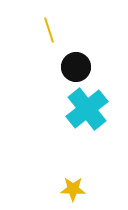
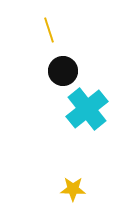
black circle: moved 13 px left, 4 px down
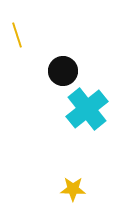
yellow line: moved 32 px left, 5 px down
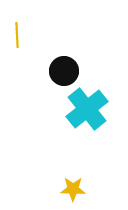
yellow line: rotated 15 degrees clockwise
black circle: moved 1 px right
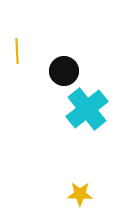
yellow line: moved 16 px down
yellow star: moved 7 px right, 5 px down
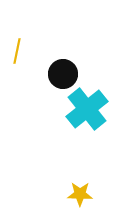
yellow line: rotated 15 degrees clockwise
black circle: moved 1 px left, 3 px down
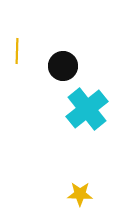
yellow line: rotated 10 degrees counterclockwise
black circle: moved 8 px up
